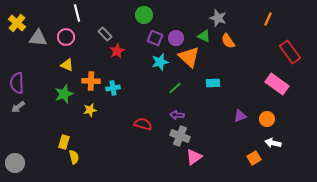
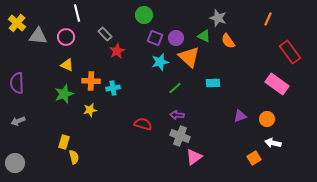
gray triangle: moved 2 px up
gray arrow: moved 14 px down; rotated 16 degrees clockwise
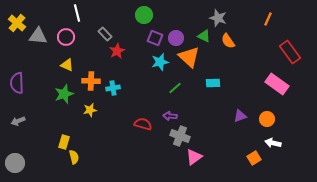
purple arrow: moved 7 px left, 1 px down
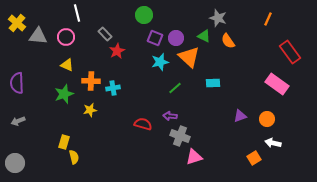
pink triangle: rotated 18 degrees clockwise
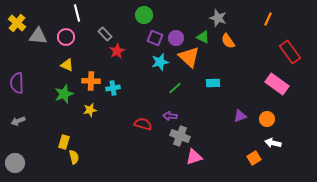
green triangle: moved 1 px left, 1 px down
